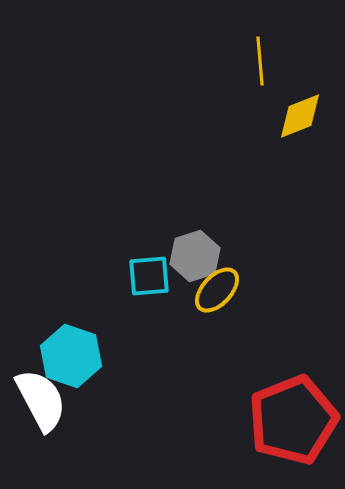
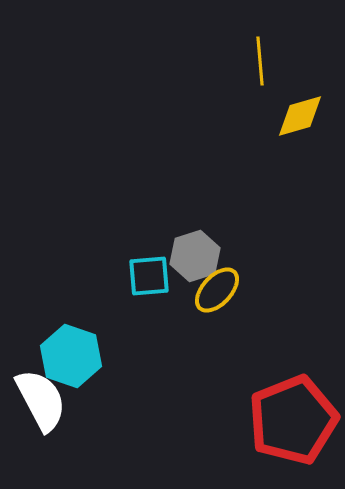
yellow diamond: rotated 6 degrees clockwise
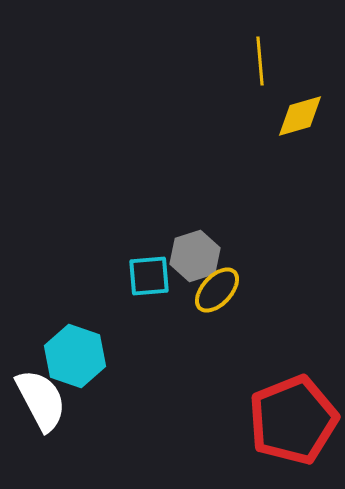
cyan hexagon: moved 4 px right
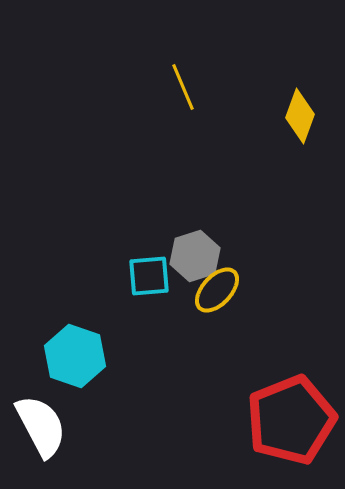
yellow line: moved 77 px left, 26 px down; rotated 18 degrees counterclockwise
yellow diamond: rotated 54 degrees counterclockwise
white semicircle: moved 26 px down
red pentagon: moved 2 px left
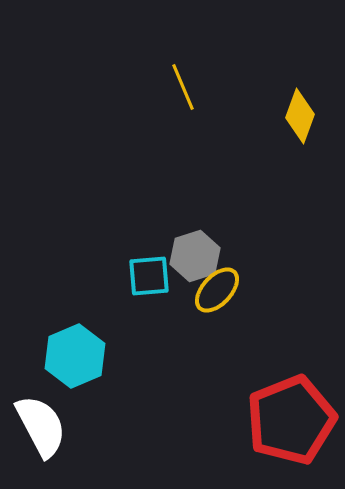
cyan hexagon: rotated 18 degrees clockwise
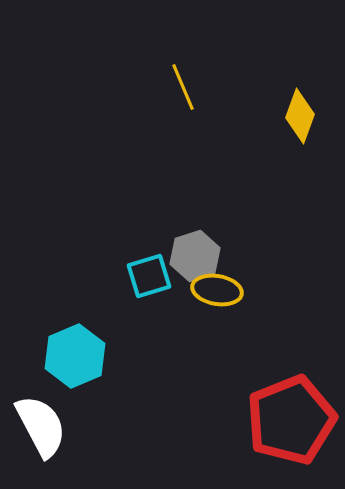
cyan square: rotated 12 degrees counterclockwise
yellow ellipse: rotated 57 degrees clockwise
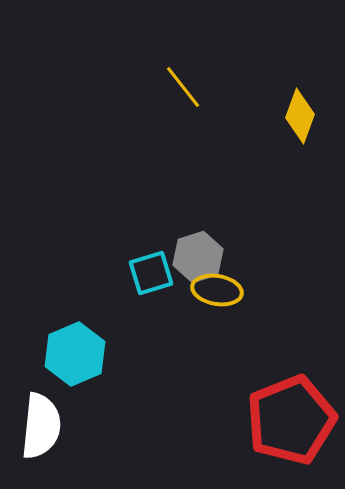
yellow line: rotated 15 degrees counterclockwise
gray hexagon: moved 3 px right, 1 px down
cyan square: moved 2 px right, 3 px up
cyan hexagon: moved 2 px up
white semicircle: rotated 34 degrees clockwise
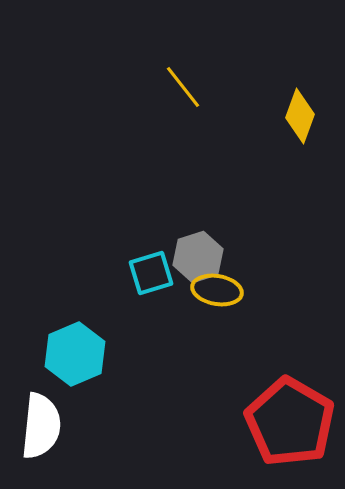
red pentagon: moved 1 px left, 2 px down; rotated 20 degrees counterclockwise
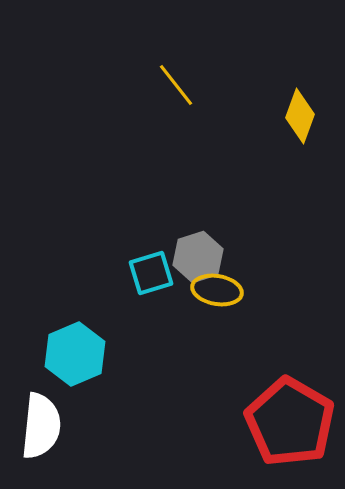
yellow line: moved 7 px left, 2 px up
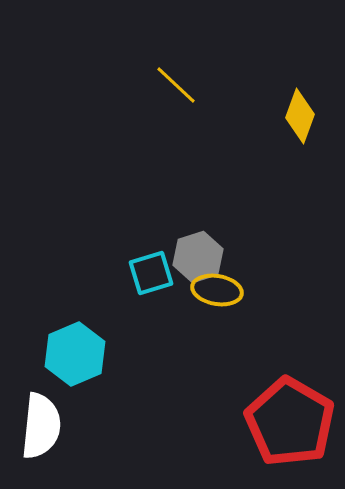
yellow line: rotated 9 degrees counterclockwise
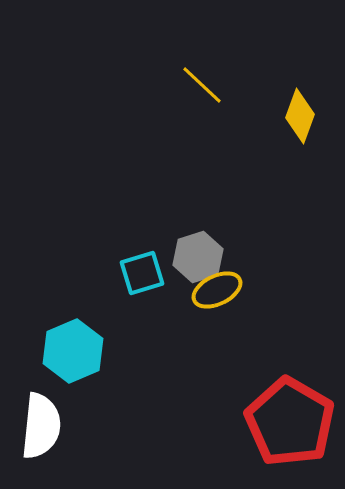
yellow line: moved 26 px right
cyan square: moved 9 px left
yellow ellipse: rotated 36 degrees counterclockwise
cyan hexagon: moved 2 px left, 3 px up
